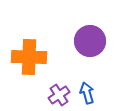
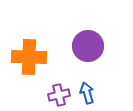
purple circle: moved 2 px left, 5 px down
purple cross: rotated 20 degrees clockwise
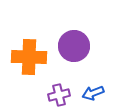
purple circle: moved 14 px left
blue arrow: moved 6 px right; rotated 95 degrees counterclockwise
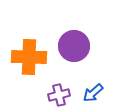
blue arrow: rotated 20 degrees counterclockwise
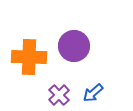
purple cross: rotated 30 degrees counterclockwise
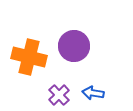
orange cross: rotated 12 degrees clockwise
blue arrow: rotated 50 degrees clockwise
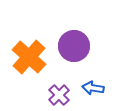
orange cross: rotated 28 degrees clockwise
blue arrow: moved 5 px up
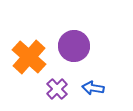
purple cross: moved 2 px left, 6 px up
